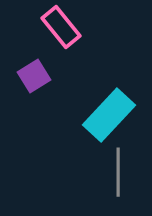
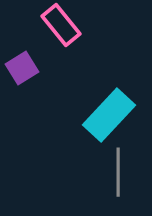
pink rectangle: moved 2 px up
purple square: moved 12 px left, 8 px up
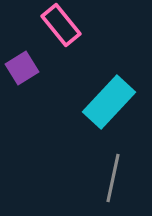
cyan rectangle: moved 13 px up
gray line: moved 5 px left, 6 px down; rotated 12 degrees clockwise
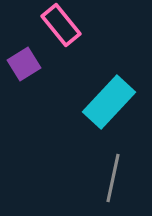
purple square: moved 2 px right, 4 px up
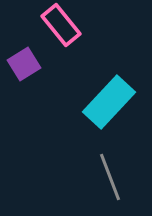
gray line: moved 3 px left, 1 px up; rotated 33 degrees counterclockwise
